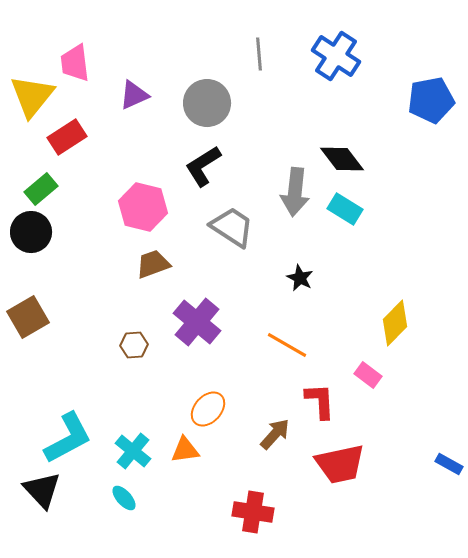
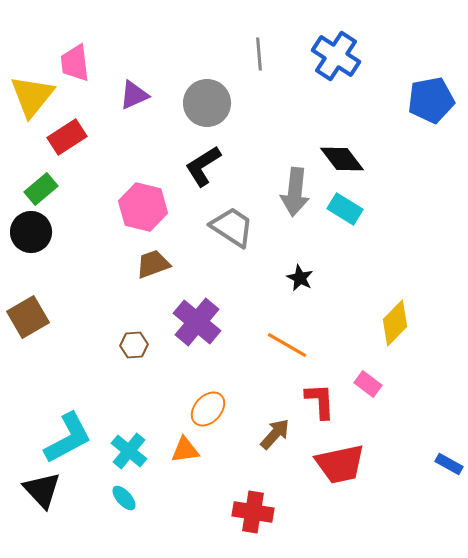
pink rectangle: moved 9 px down
cyan cross: moved 4 px left
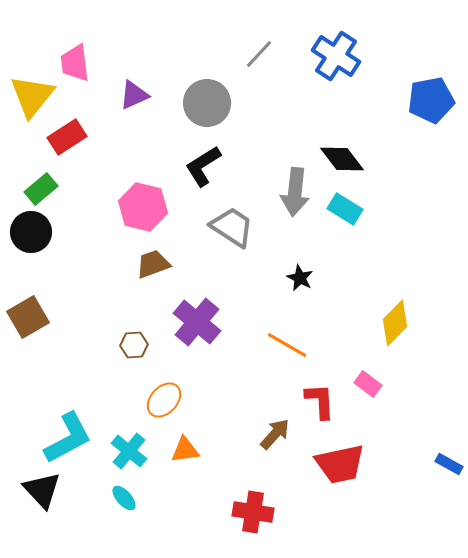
gray line: rotated 48 degrees clockwise
orange ellipse: moved 44 px left, 9 px up
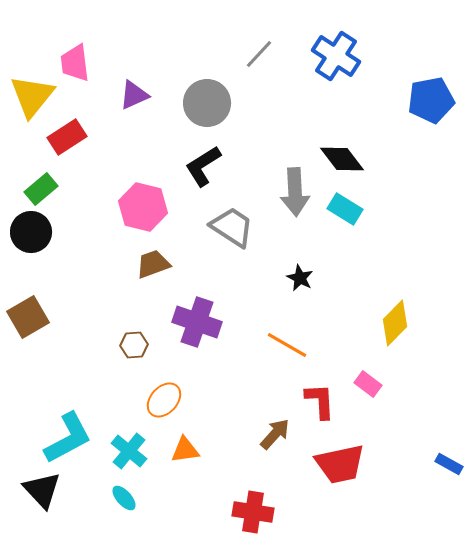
gray arrow: rotated 9 degrees counterclockwise
purple cross: rotated 21 degrees counterclockwise
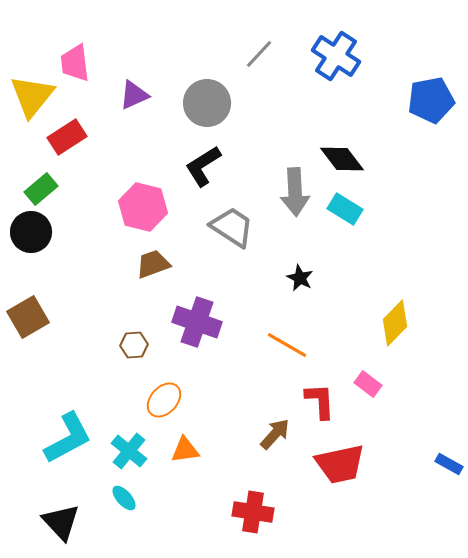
black triangle: moved 19 px right, 32 px down
